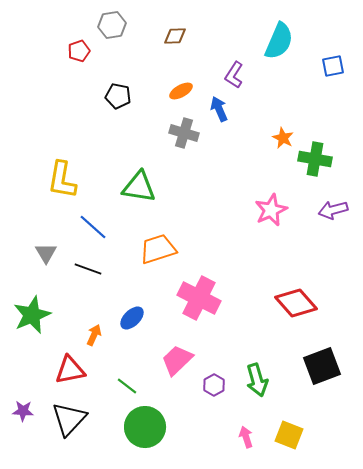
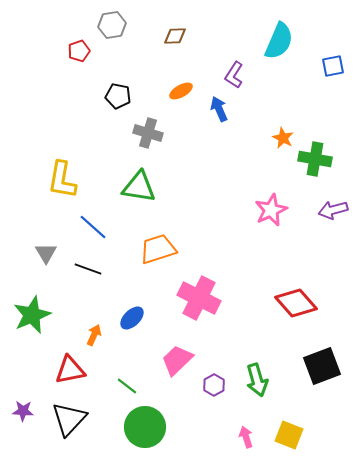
gray cross: moved 36 px left
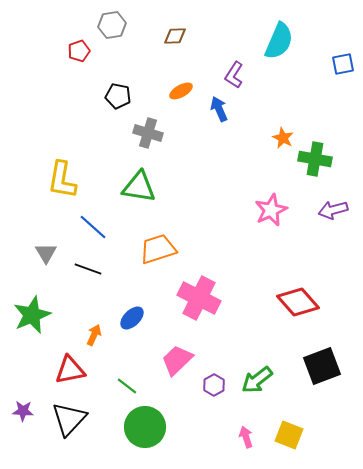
blue square: moved 10 px right, 2 px up
red diamond: moved 2 px right, 1 px up
green arrow: rotated 68 degrees clockwise
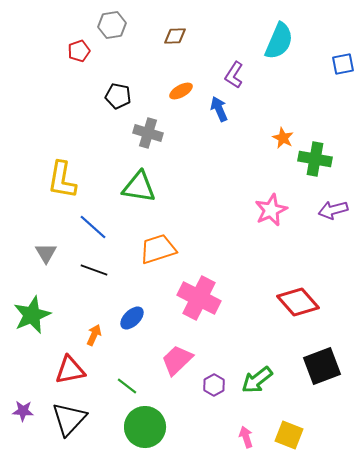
black line: moved 6 px right, 1 px down
